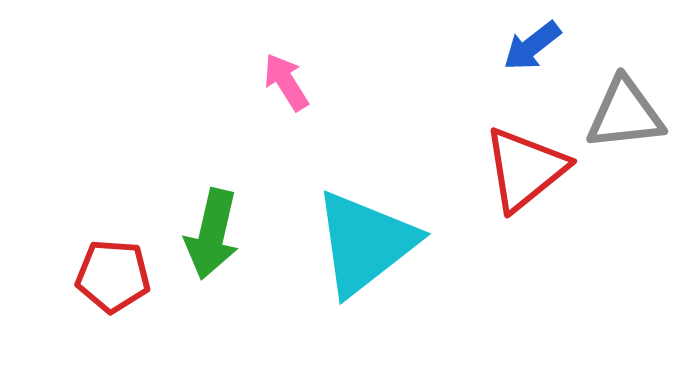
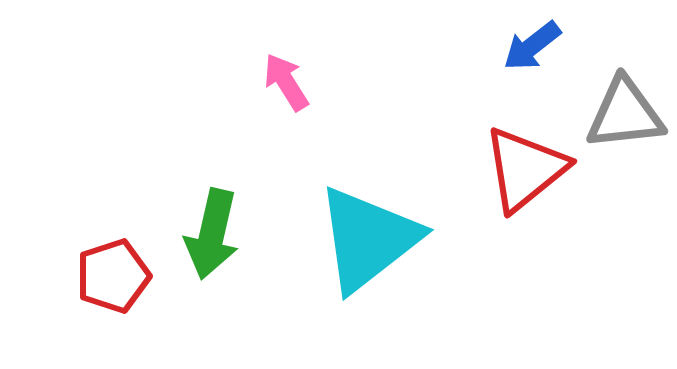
cyan triangle: moved 3 px right, 4 px up
red pentagon: rotated 22 degrees counterclockwise
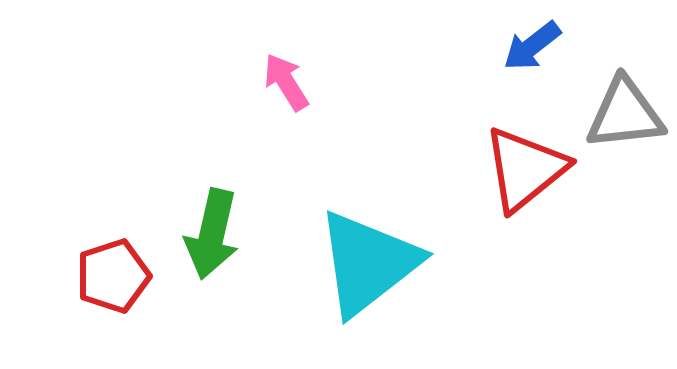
cyan triangle: moved 24 px down
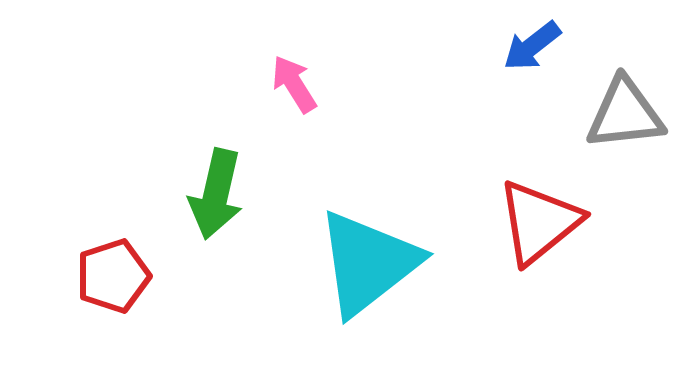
pink arrow: moved 8 px right, 2 px down
red triangle: moved 14 px right, 53 px down
green arrow: moved 4 px right, 40 px up
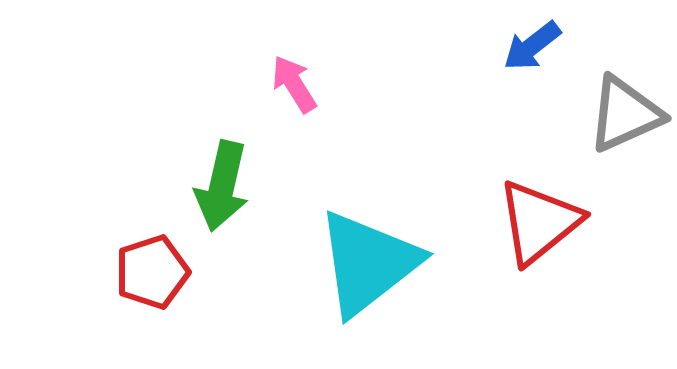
gray triangle: rotated 18 degrees counterclockwise
green arrow: moved 6 px right, 8 px up
red pentagon: moved 39 px right, 4 px up
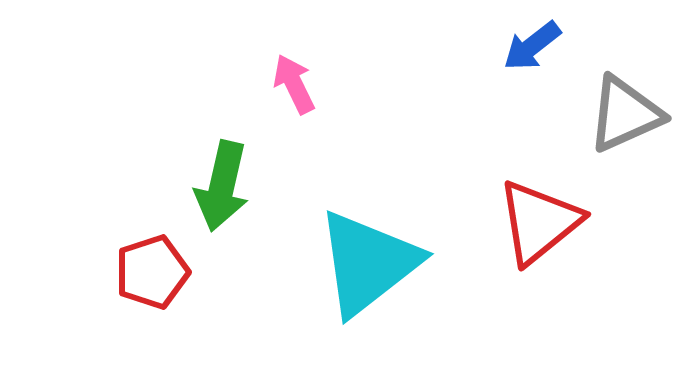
pink arrow: rotated 6 degrees clockwise
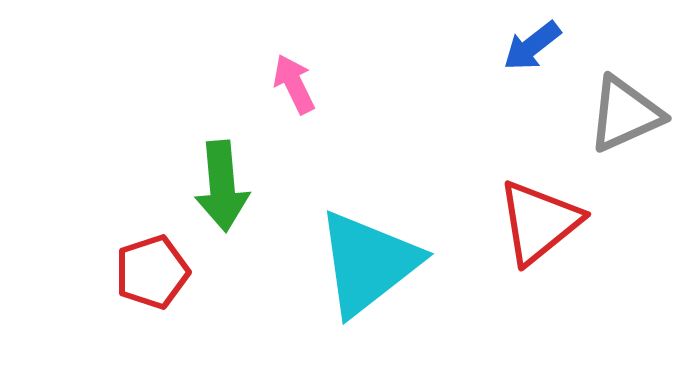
green arrow: rotated 18 degrees counterclockwise
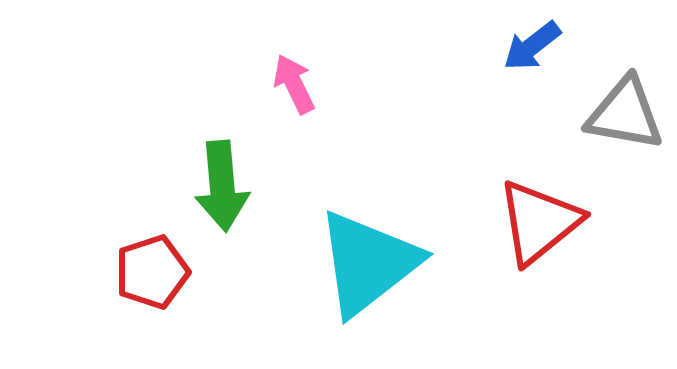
gray triangle: rotated 34 degrees clockwise
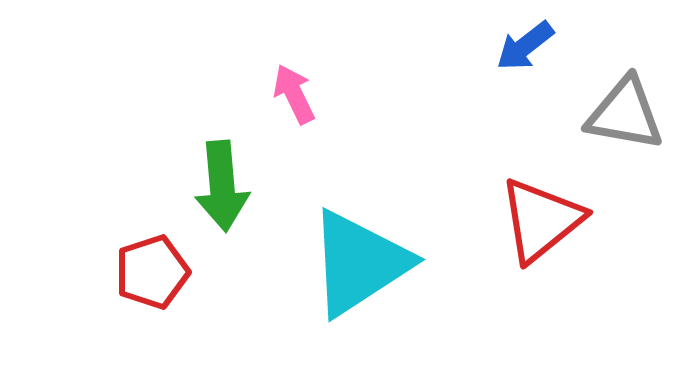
blue arrow: moved 7 px left
pink arrow: moved 10 px down
red triangle: moved 2 px right, 2 px up
cyan triangle: moved 9 px left; rotated 5 degrees clockwise
